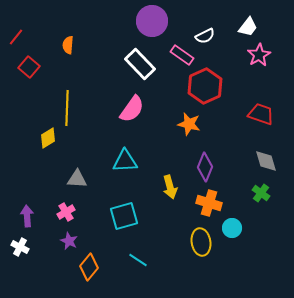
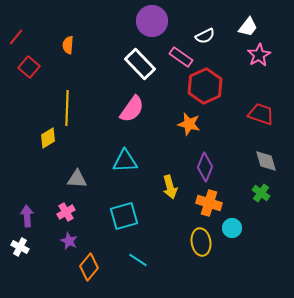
pink rectangle: moved 1 px left, 2 px down
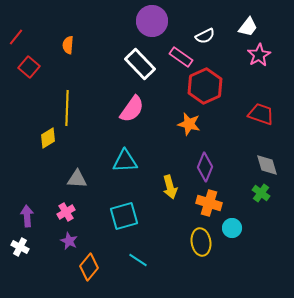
gray diamond: moved 1 px right, 4 px down
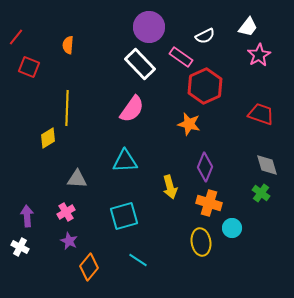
purple circle: moved 3 px left, 6 px down
red square: rotated 20 degrees counterclockwise
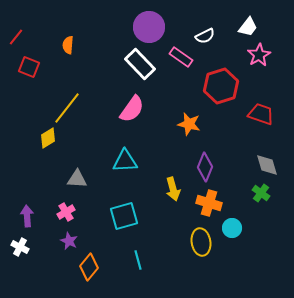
red hexagon: moved 16 px right; rotated 8 degrees clockwise
yellow line: rotated 36 degrees clockwise
yellow arrow: moved 3 px right, 2 px down
cyan line: rotated 42 degrees clockwise
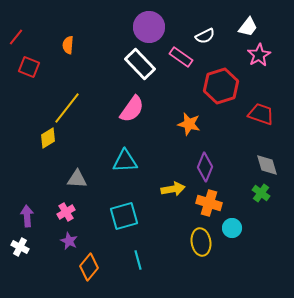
yellow arrow: rotated 85 degrees counterclockwise
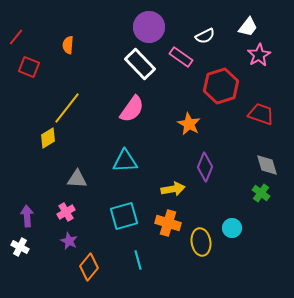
orange star: rotated 15 degrees clockwise
orange cross: moved 41 px left, 20 px down
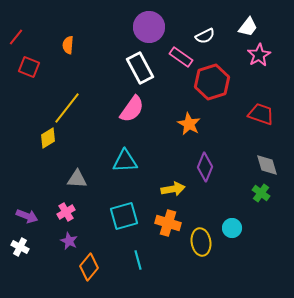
white rectangle: moved 4 px down; rotated 16 degrees clockwise
red hexagon: moved 9 px left, 4 px up
purple arrow: rotated 115 degrees clockwise
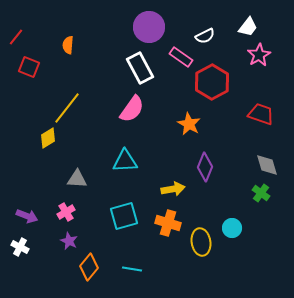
red hexagon: rotated 12 degrees counterclockwise
cyan line: moved 6 px left, 9 px down; rotated 66 degrees counterclockwise
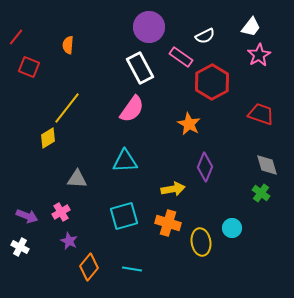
white trapezoid: moved 3 px right
pink cross: moved 5 px left
